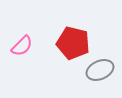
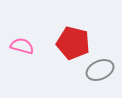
pink semicircle: rotated 120 degrees counterclockwise
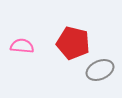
pink semicircle: rotated 10 degrees counterclockwise
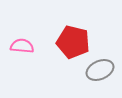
red pentagon: moved 1 px up
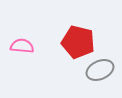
red pentagon: moved 5 px right
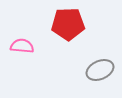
red pentagon: moved 10 px left, 18 px up; rotated 16 degrees counterclockwise
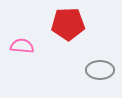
gray ellipse: rotated 24 degrees clockwise
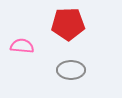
gray ellipse: moved 29 px left
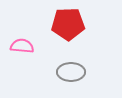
gray ellipse: moved 2 px down
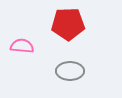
gray ellipse: moved 1 px left, 1 px up
